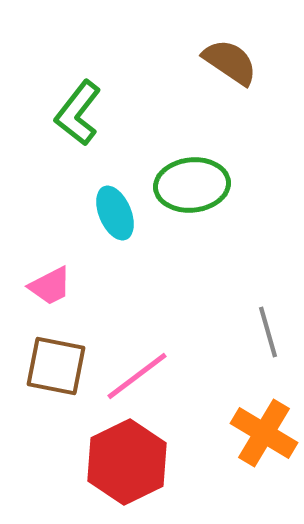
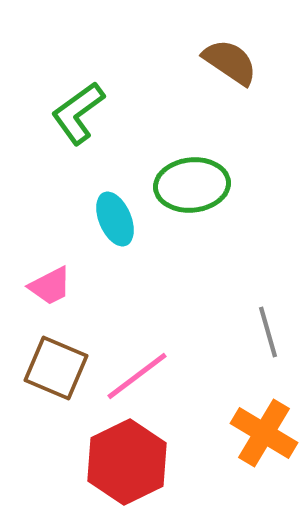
green L-shape: rotated 16 degrees clockwise
cyan ellipse: moved 6 px down
brown square: moved 2 px down; rotated 12 degrees clockwise
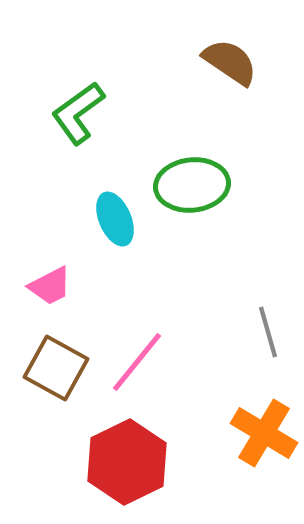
brown square: rotated 6 degrees clockwise
pink line: moved 14 px up; rotated 14 degrees counterclockwise
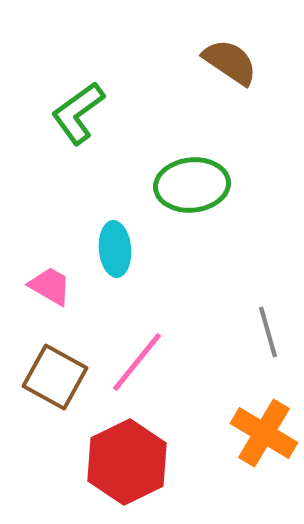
cyan ellipse: moved 30 px down; rotated 18 degrees clockwise
pink trapezoid: rotated 123 degrees counterclockwise
brown square: moved 1 px left, 9 px down
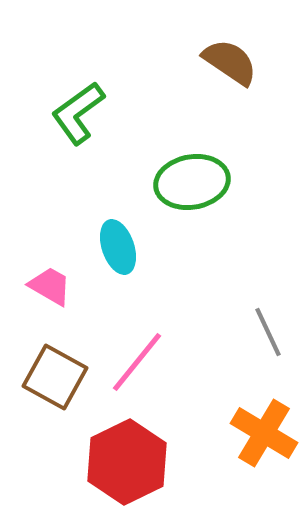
green ellipse: moved 3 px up; rotated 4 degrees counterclockwise
cyan ellipse: moved 3 px right, 2 px up; rotated 14 degrees counterclockwise
gray line: rotated 9 degrees counterclockwise
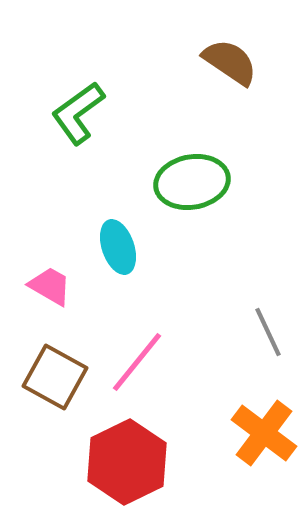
orange cross: rotated 6 degrees clockwise
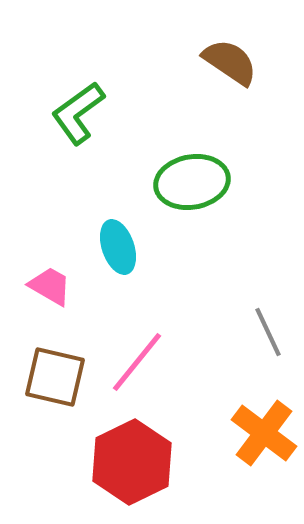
brown square: rotated 16 degrees counterclockwise
red hexagon: moved 5 px right
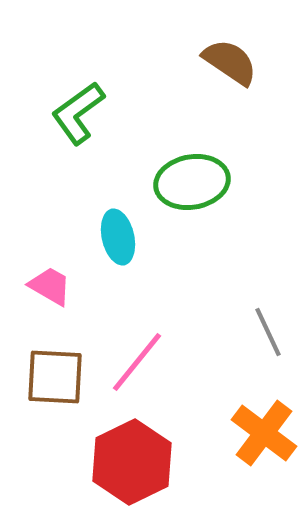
cyan ellipse: moved 10 px up; rotated 6 degrees clockwise
brown square: rotated 10 degrees counterclockwise
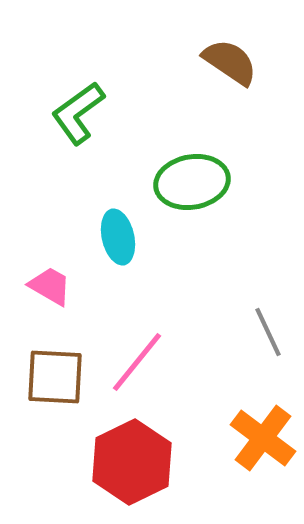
orange cross: moved 1 px left, 5 px down
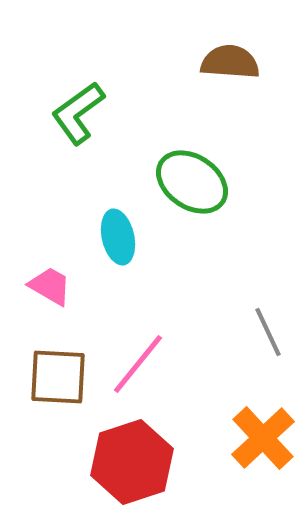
brown semicircle: rotated 30 degrees counterclockwise
green ellipse: rotated 44 degrees clockwise
pink line: moved 1 px right, 2 px down
brown square: moved 3 px right
orange cross: rotated 10 degrees clockwise
red hexagon: rotated 8 degrees clockwise
